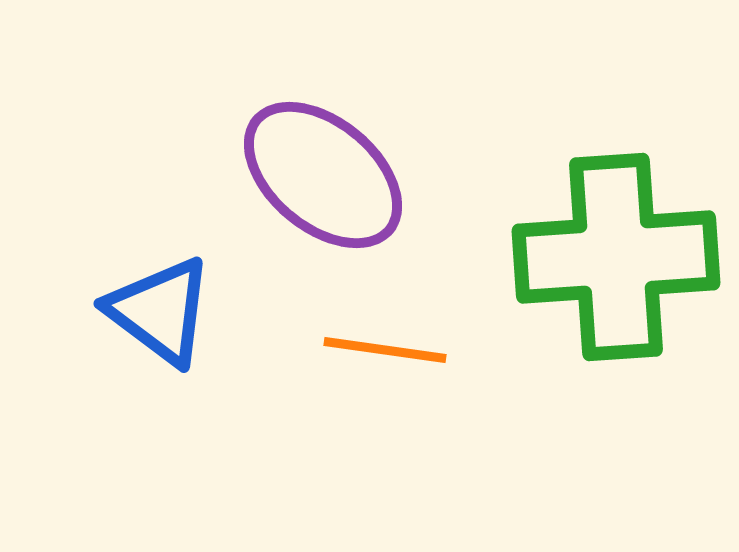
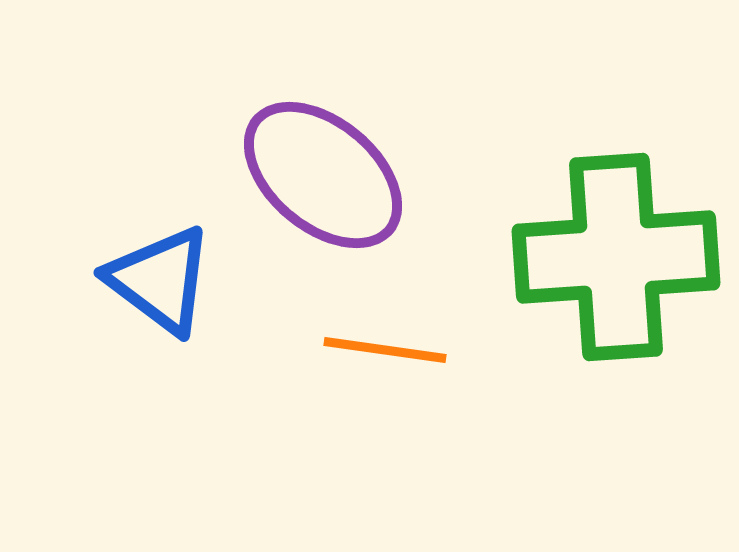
blue triangle: moved 31 px up
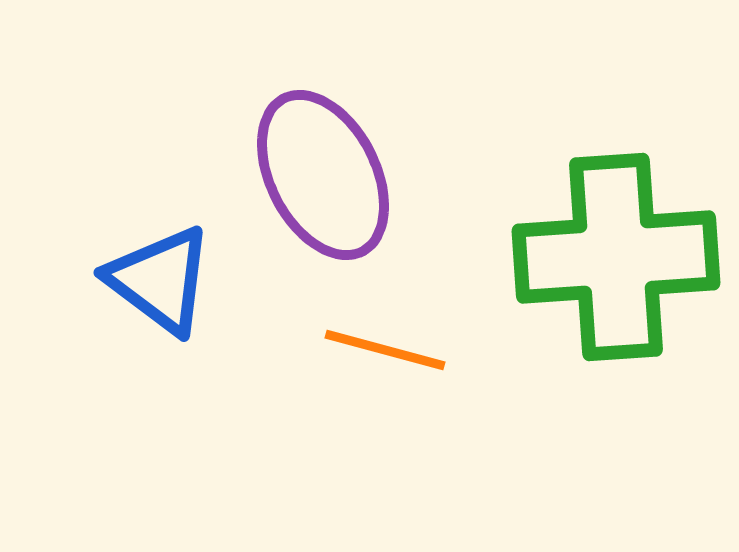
purple ellipse: rotated 23 degrees clockwise
orange line: rotated 7 degrees clockwise
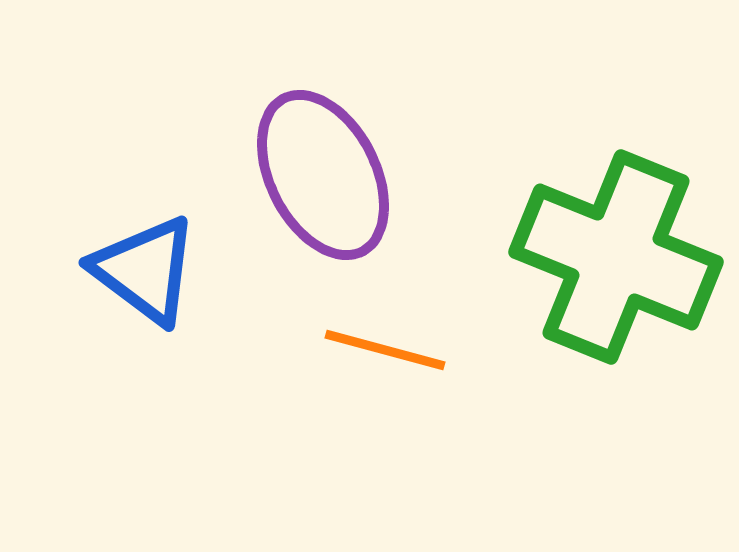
green cross: rotated 26 degrees clockwise
blue triangle: moved 15 px left, 10 px up
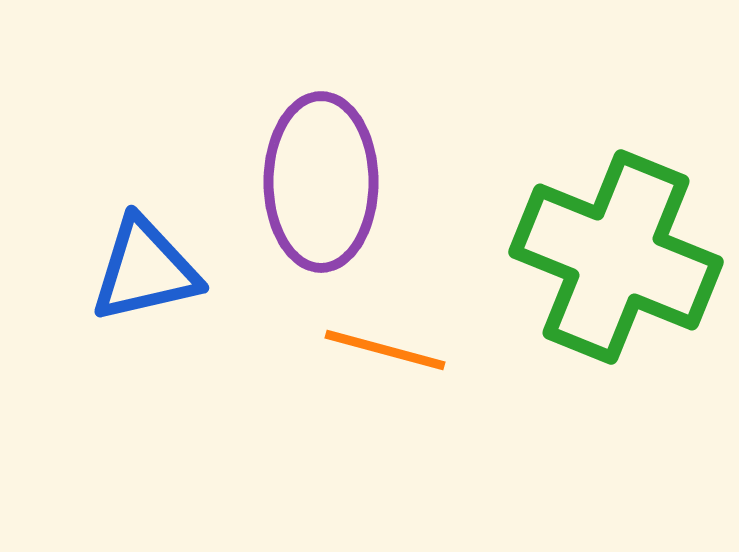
purple ellipse: moved 2 px left, 7 px down; rotated 27 degrees clockwise
blue triangle: rotated 50 degrees counterclockwise
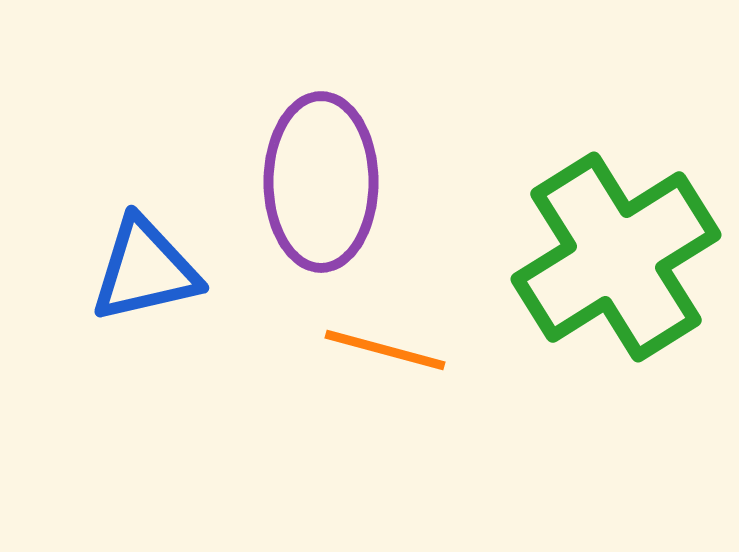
green cross: rotated 36 degrees clockwise
